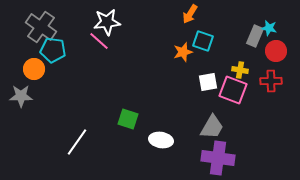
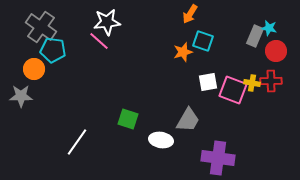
yellow cross: moved 12 px right, 13 px down
gray trapezoid: moved 24 px left, 7 px up
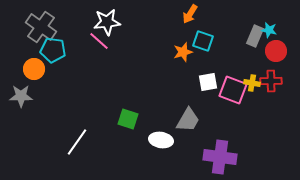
cyan star: moved 2 px down
purple cross: moved 2 px right, 1 px up
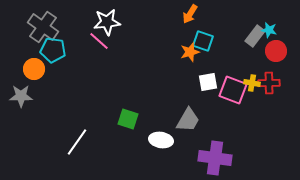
gray cross: moved 2 px right
gray rectangle: rotated 15 degrees clockwise
orange star: moved 7 px right
red cross: moved 2 px left, 2 px down
purple cross: moved 5 px left, 1 px down
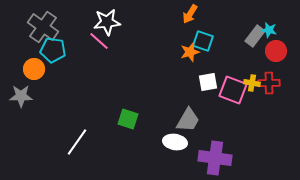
white ellipse: moved 14 px right, 2 px down
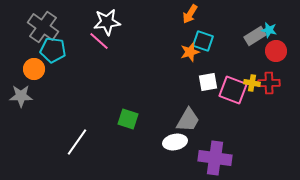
gray rectangle: rotated 20 degrees clockwise
white ellipse: rotated 20 degrees counterclockwise
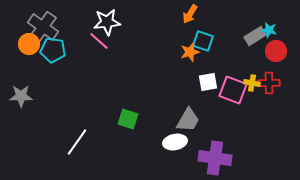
orange circle: moved 5 px left, 25 px up
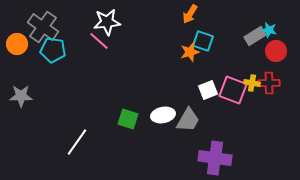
orange circle: moved 12 px left
white square: moved 8 px down; rotated 12 degrees counterclockwise
white ellipse: moved 12 px left, 27 px up
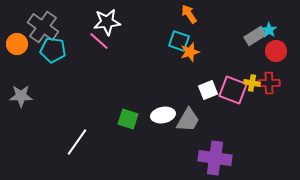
orange arrow: moved 1 px left; rotated 114 degrees clockwise
cyan star: rotated 21 degrees clockwise
cyan square: moved 24 px left
